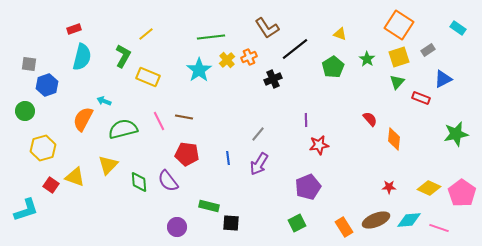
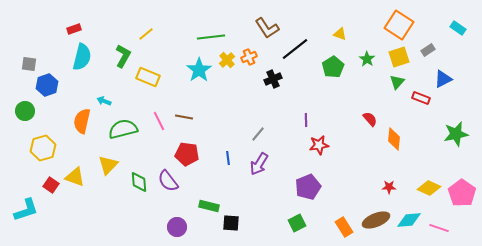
orange semicircle at (83, 119): moved 1 px left, 2 px down; rotated 15 degrees counterclockwise
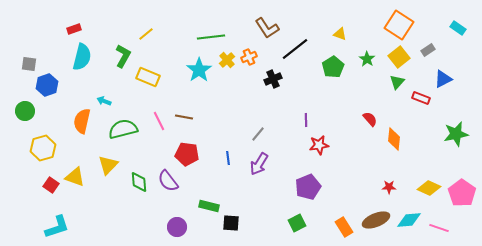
yellow square at (399, 57): rotated 20 degrees counterclockwise
cyan L-shape at (26, 210): moved 31 px right, 17 px down
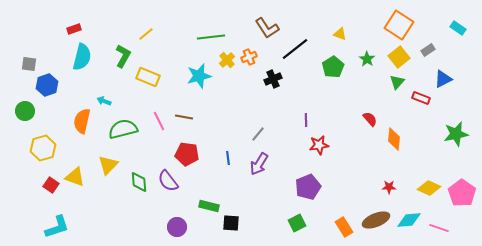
cyan star at (199, 70): moved 6 px down; rotated 20 degrees clockwise
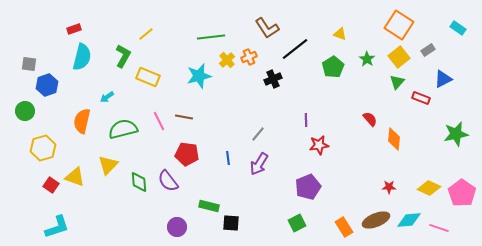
cyan arrow at (104, 101): moved 3 px right, 4 px up; rotated 56 degrees counterclockwise
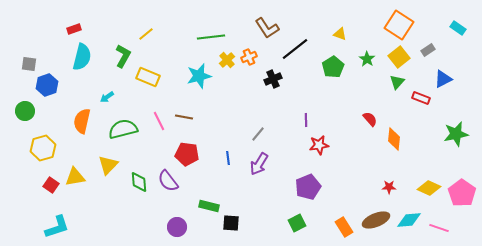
yellow triangle at (75, 177): rotated 30 degrees counterclockwise
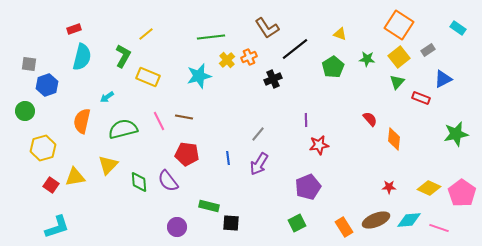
green star at (367, 59): rotated 28 degrees counterclockwise
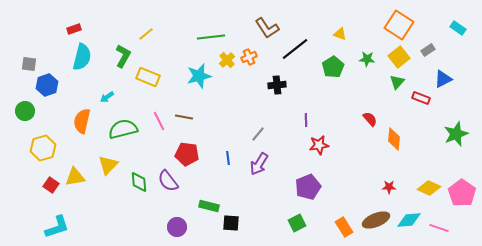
black cross at (273, 79): moved 4 px right, 6 px down; rotated 18 degrees clockwise
green star at (456, 134): rotated 10 degrees counterclockwise
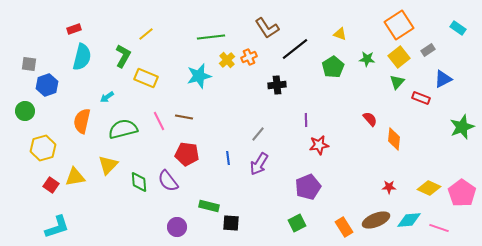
orange square at (399, 25): rotated 24 degrees clockwise
yellow rectangle at (148, 77): moved 2 px left, 1 px down
green star at (456, 134): moved 6 px right, 7 px up
